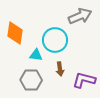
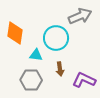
cyan circle: moved 1 px right, 2 px up
purple L-shape: rotated 10 degrees clockwise
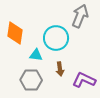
gray arrow: rotated 45 degrees counterclockwise
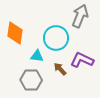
cyan triangle: moved 1 px right, 1 px down
brown arrow: rotated 144 degrees clockwise
purple L-shape: moved 2 px left, 20 px up
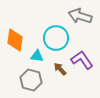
gray arrow: rotated 95 degrees counterclockwise
orange diamond: moved 7 px down
purple L-shape: rotated 30 degrees clockwise
gray hexagon: rotated 15 degrees clockwise
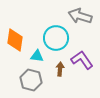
brown arrow: rotated 48 degrees clockwise
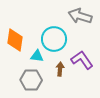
cyan circle: moved 2 px left, 1 px down
gray hexagon: rotated 15 degrees counterclockwise
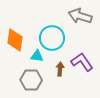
cyan circle: moved 2 px left, 1 px up
purple L-shape: moved 2 px down
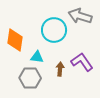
cyan circle: moved 2 px right, 8 px up
cyan triangle: moved 1 px down
gray hexagon: moved 1 px left, 2 px up
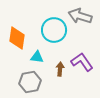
orange diamond: moved 2 px right, 2 px up
gray hexagon: moved 4 px down; rotated 10 degrees counterclockwise
